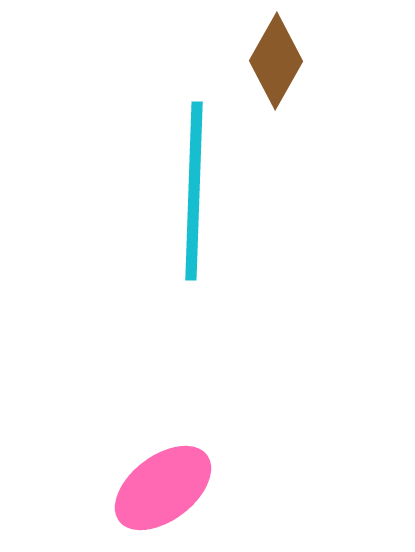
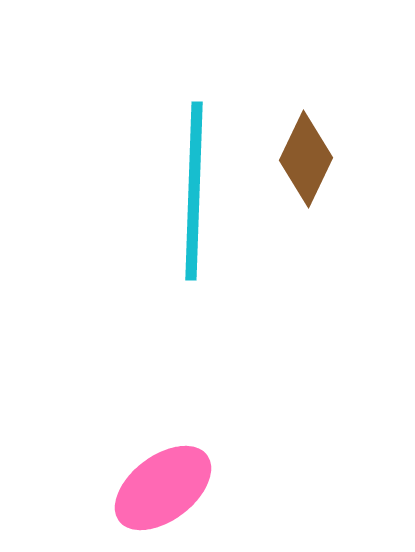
brown diamond: moved 30 px right, 98 px down; rotated 4 degrees counterclockwise
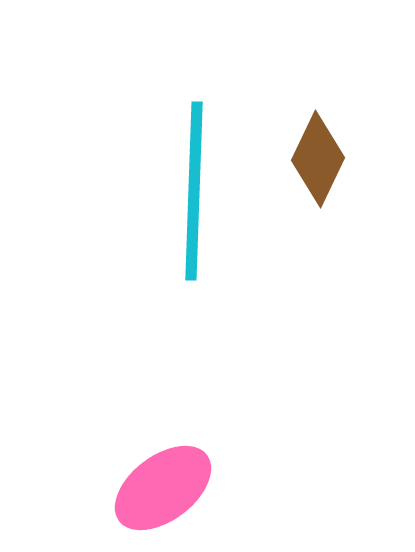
brown diamond: moved 12 px right
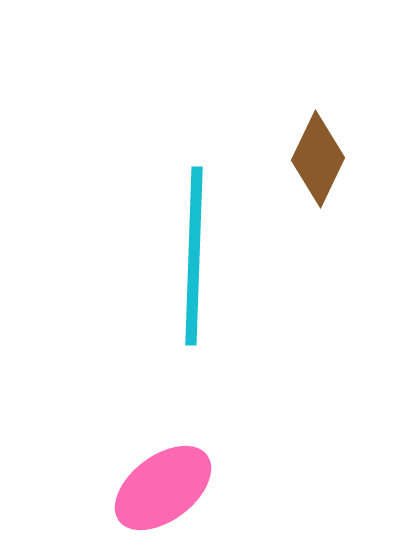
cyan line: moved 65 px down
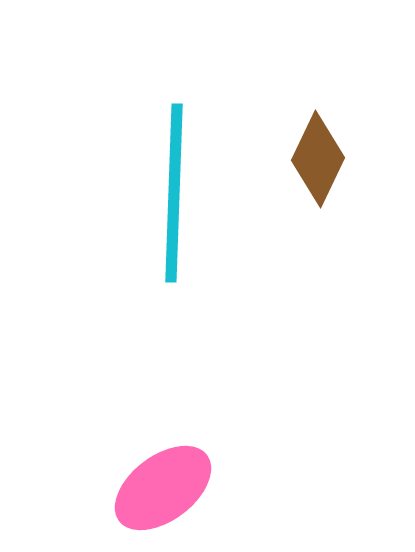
cyan line: moved 20 px left, 63 px up
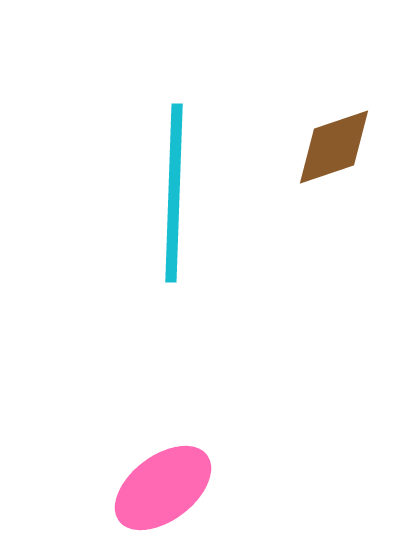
brown diamond: moved 16 px right, 12 px up; rotated 46 degrees clockwise
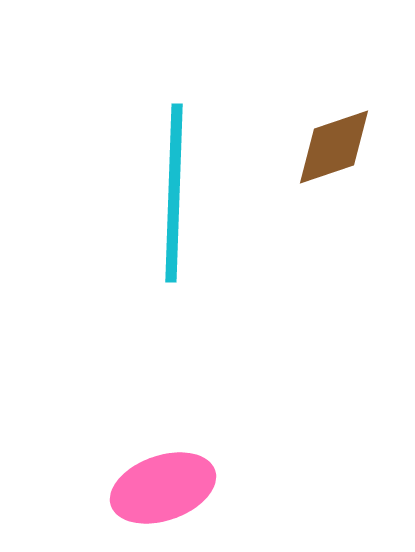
pink ellipse: rotated 18 degrees clockwise
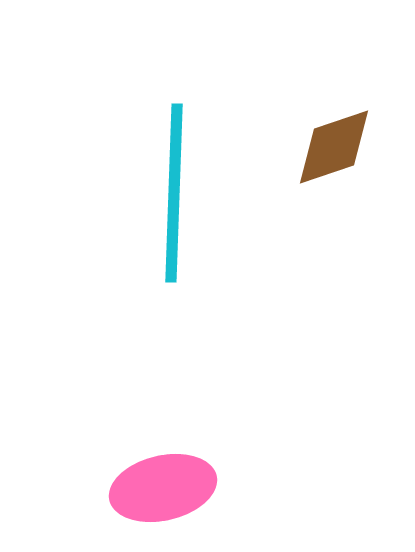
pink ellipse: rotated 6 degrees clockwise
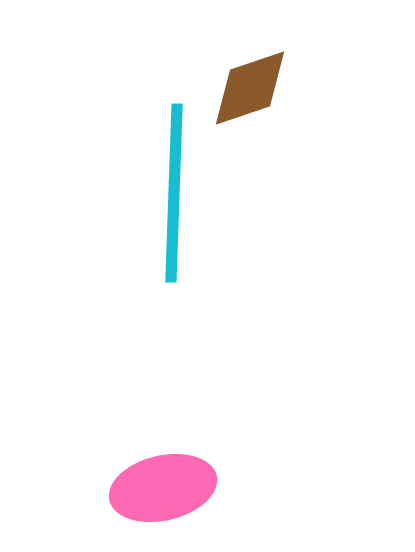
brown diamond: moved 84 px left, 59 px up
